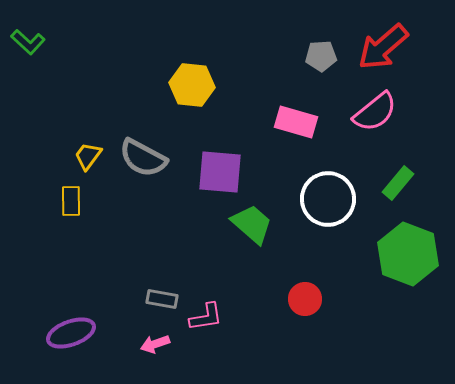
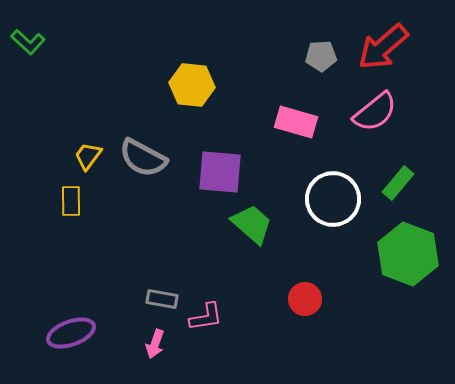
white circle: moved 5 px right
pink arrow: rotated 52 degrees counterclockwise
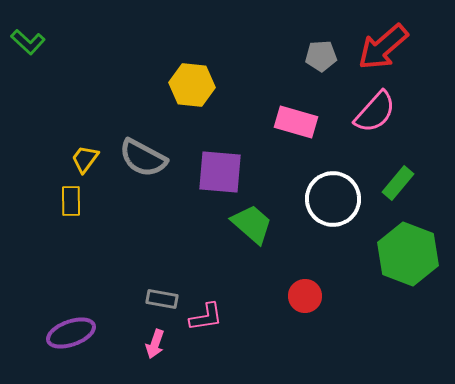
pink semicircle: rotated 9 degrees counterclockwise
yellow trapezoid: moved 3 px left, 3 px down
red circle: moved 3 px up
